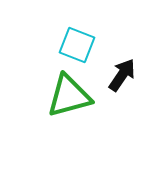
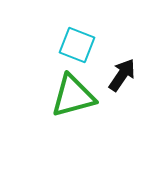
green triangle: moved 4 px right
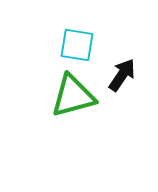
cyan square: rotated 12 degrees counterclockwise
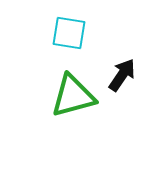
cyan square: moved 8 px left, 12 px up
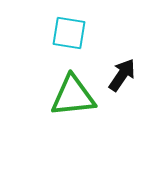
green triangle: rotated 9 degrees clockwise
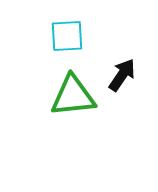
cyan square: moved 2 px left, 3 px down; rotated 12 degrees counterclockwise
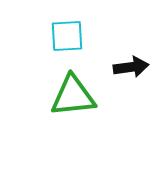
black arrow: moved 9 px right, 8 px up; rotated 48 degrees clockwise
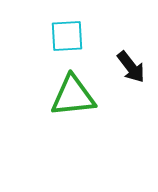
black arrow: rotated 60 degrees clockwise
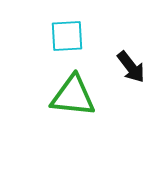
green triangle: rotated 12 degrees clockwise
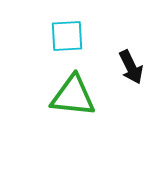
black arrow: rotated 12 degrees clockwise
